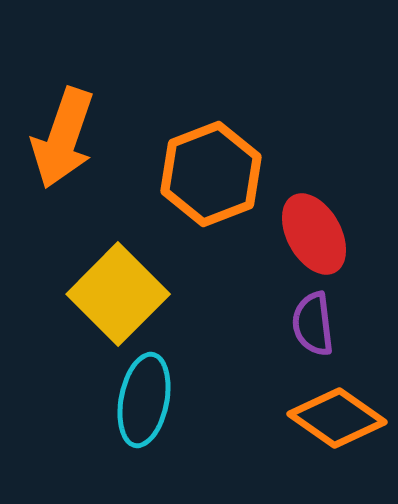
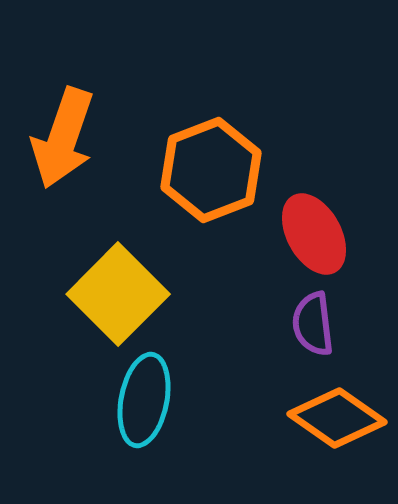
orange hexagon: moved 4 px up
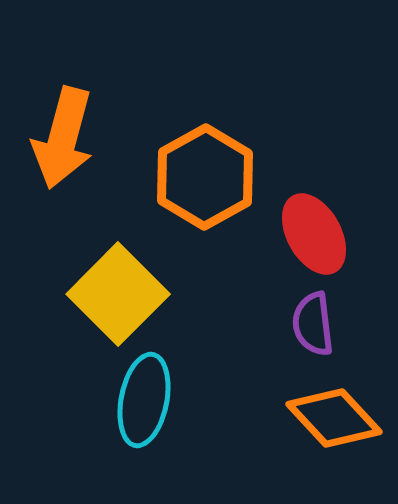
orange arrow: rotated 4 degrees counterclockwise
orange hexagon: moved 6 px left, 7 px down; rotated 8 degrees counterclockwise
orange diamond: moved 3 px left; rotated 12 degrees clockwise
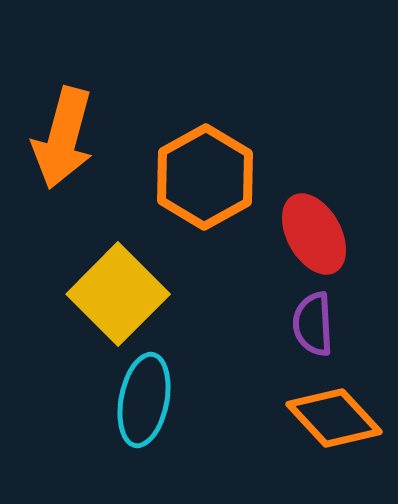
purple semicircle: rotated 4 degrees clockwise
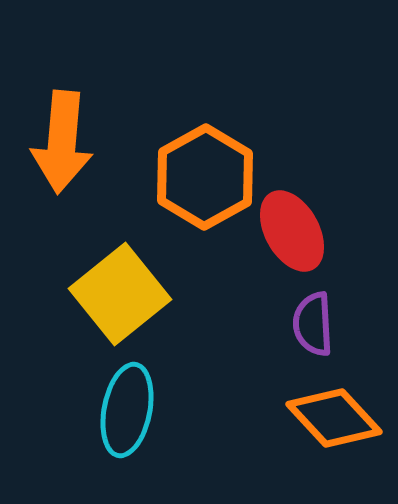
orange arrow: moved 1 px left, 4 px down; rotated 10 degrees counterclockwise
red ellipse: moved 22 px left, 3 px up
yellow square: moved 2 px right; rotated 6 degrees clockwise
cyan ellipse: moved 17 px left, 10 px down
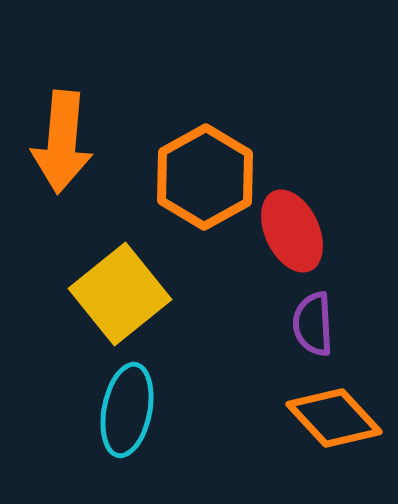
red ellipse: rotated 4 degrees clockwise
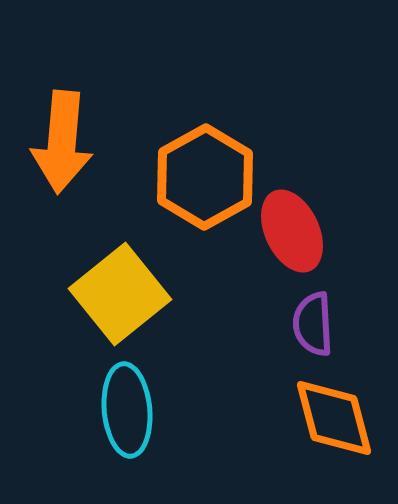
cyan ellipse: rotated 16 degrees counterclockwise
orange diamond: rotated 28 degrees clockwise
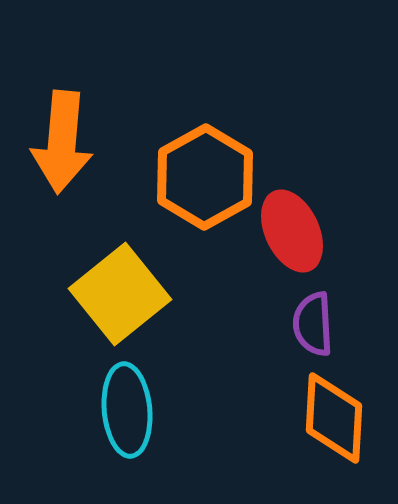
orange diamond: rotated 18 degrees clockwise
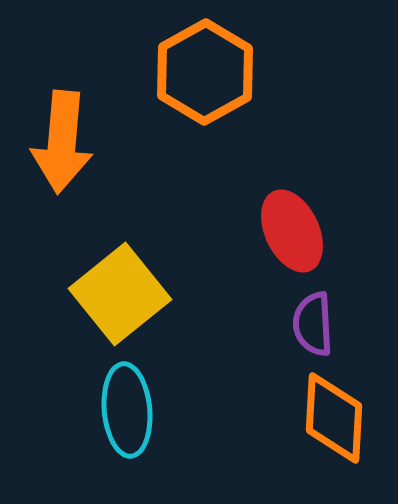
orange hexagon: moved 105 px up
